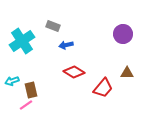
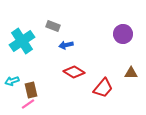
brown triangle: moved 4 px right
pink line: moved 2 px right, 1 px up
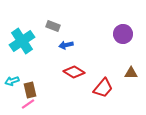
brown rectangle: moved 1 px left
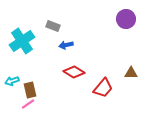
purple circle: moved 3 px right, 15 px up
